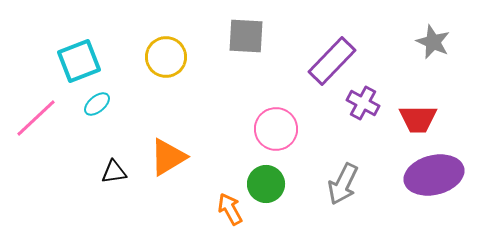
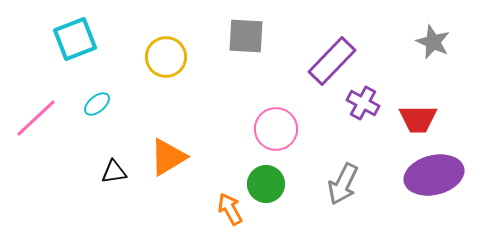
cyan square: moved 4 px left, 22 px up
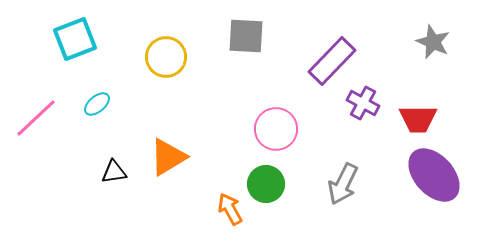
purple ellipse: rotated 62 degrees clockwise
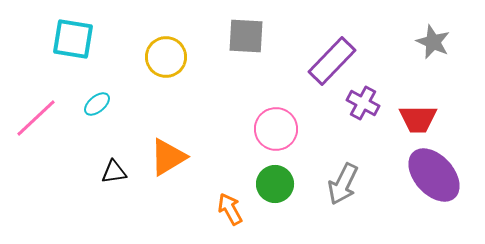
cyan square: moved 2 px left; rotated 30 degrees clockwise
green circle: moved 9 px right
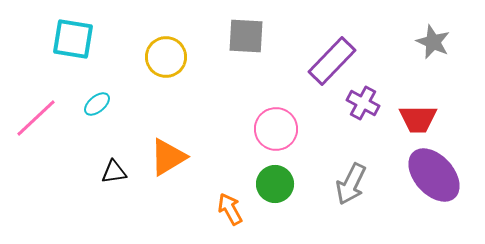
gray arrow: moved 8 px right
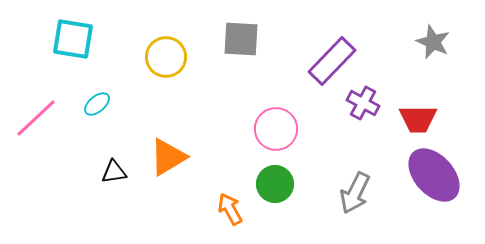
gray square: moved 5 px left, 3 px down
gray arrow: moved 4 px right, 9 px down
